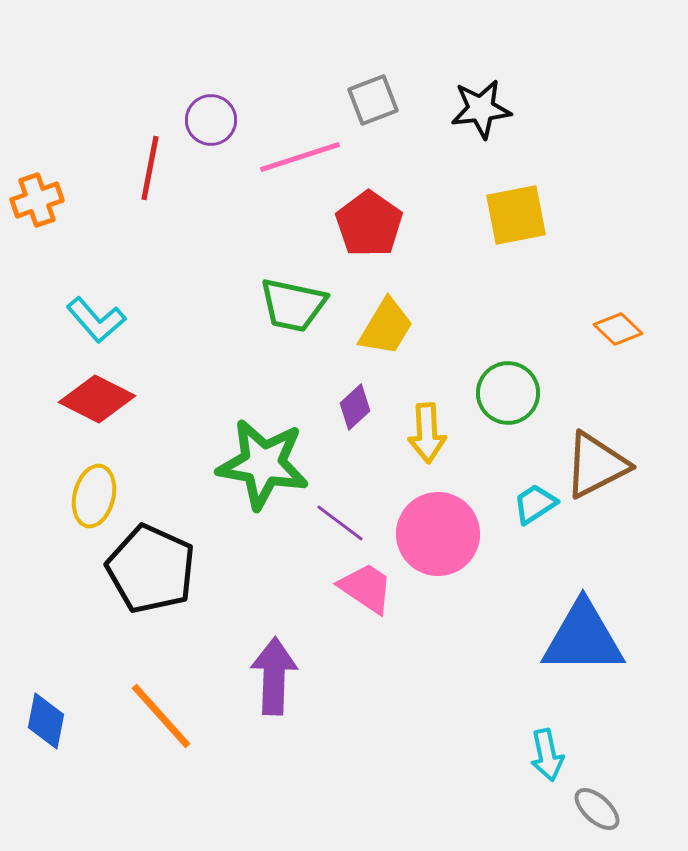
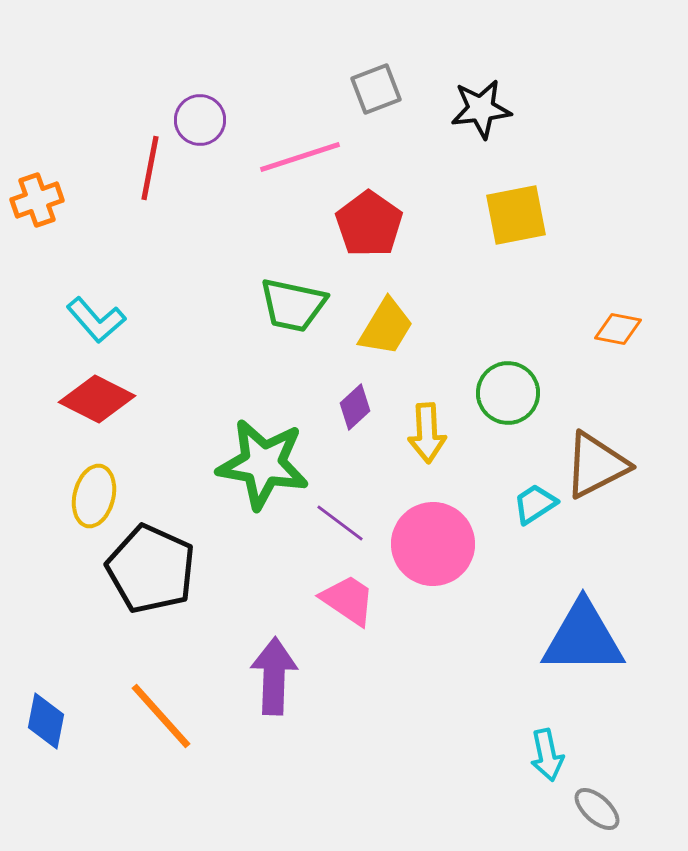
gray square: moved 3 px right, 11 px up
purple circle: moved 11 px left
orange diamond: rotated 33 degrees counterclockwise
pink circle: moved 5 px left, 10 px down
pink trapezoid: moved 18 px left, 12 px down
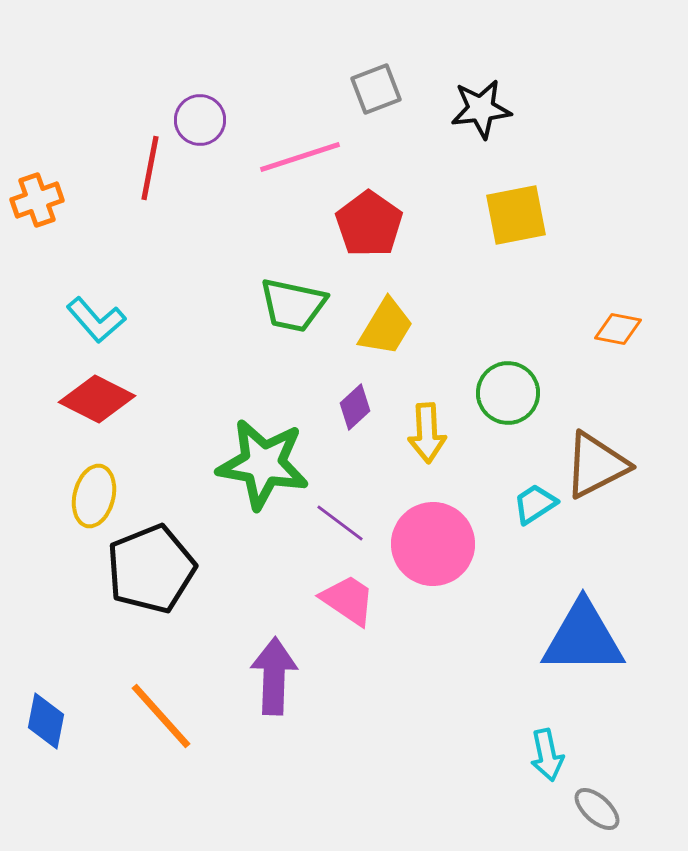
black pentagon: rotated 26 degrees clockwise
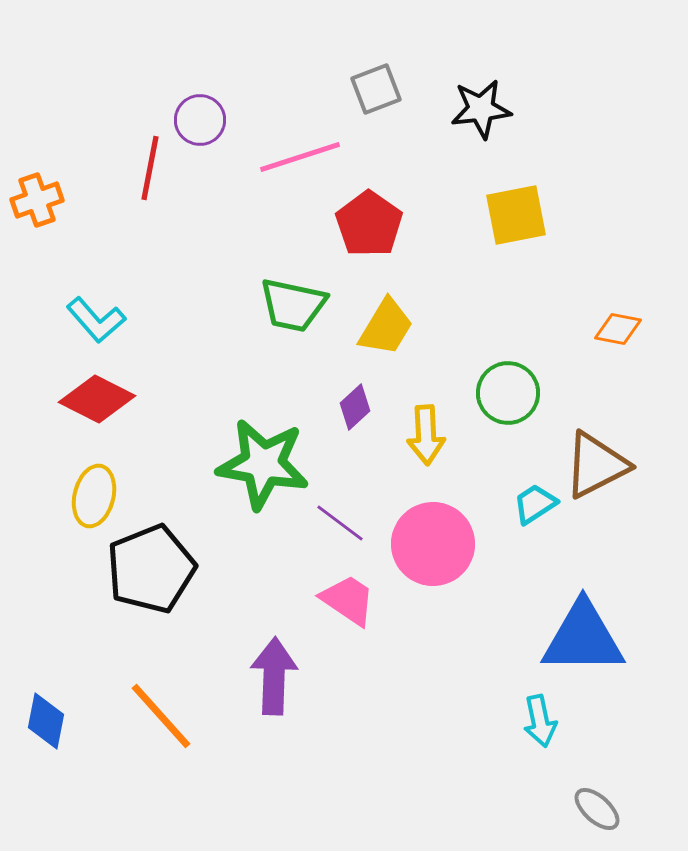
yellow arrow: moved 1 px left, 2 px down
cyan arrow: moved 7 px left, 34 px up
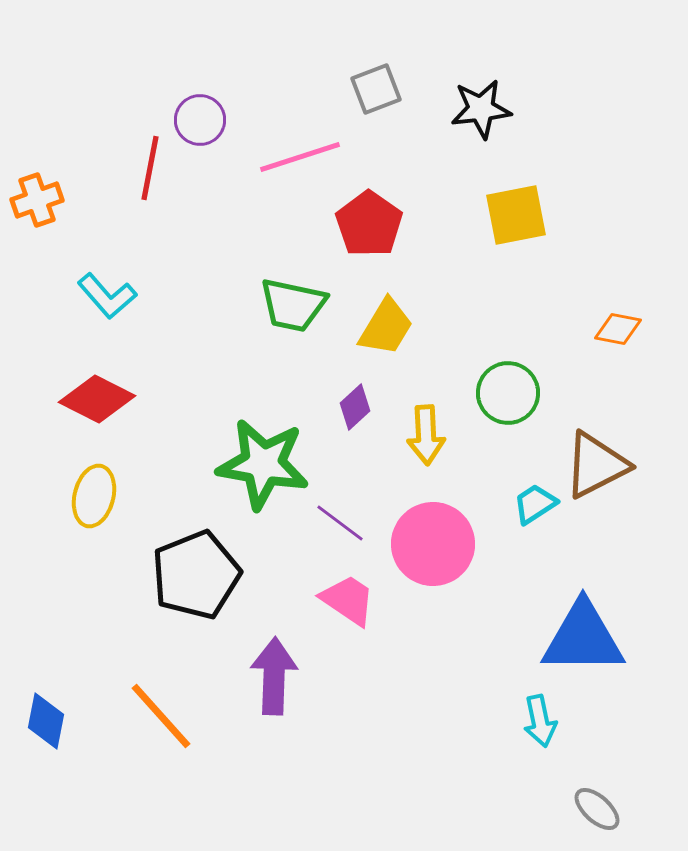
cyan L-shape: moved 11 px right, 24 px up
black pentagon: moved 45 px right, 6 px down
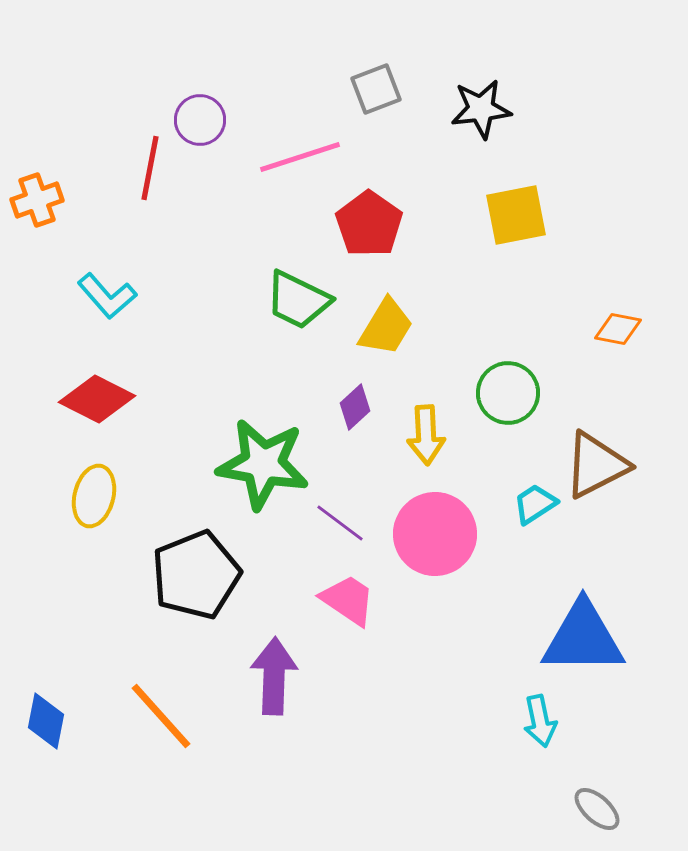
green trapezoid: moved 5 px right, 5 px up; rotated 14 degrees clockwise
pink circle: moved 2 px right, 10 px up
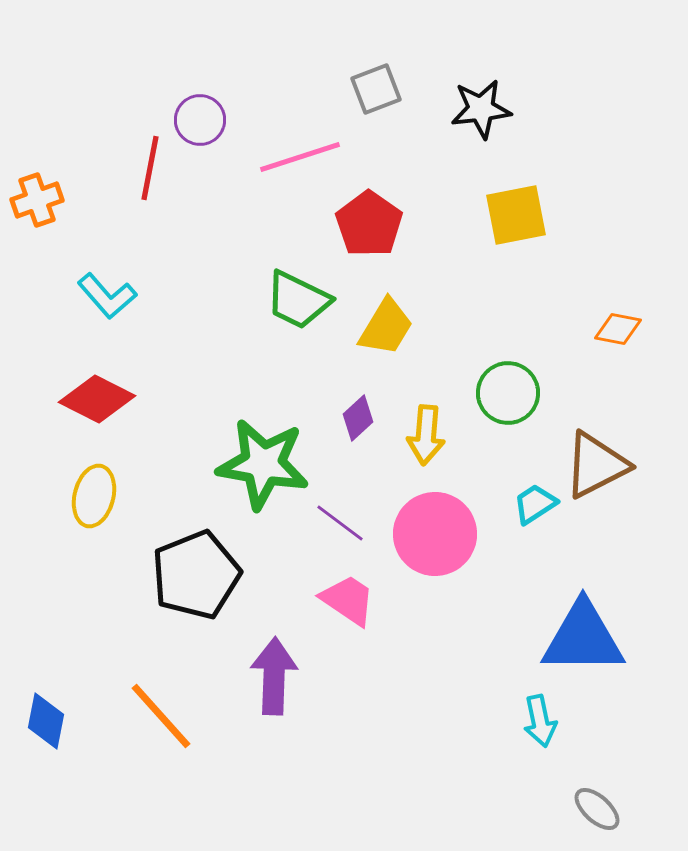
purple diamond: moved 3 px right, 11 px down
yellow arrow: rotated 8 degrees clockwise
